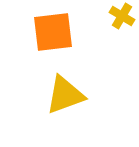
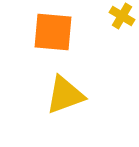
orange square: rotated 12 degrees clockwise
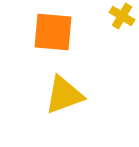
yellow triangle: moved 1 px left
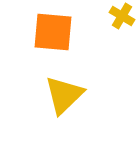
yellow triangle: rotated 24 degrees counterclockwise
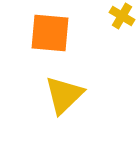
orange square: moved 3 px left, 1 px down
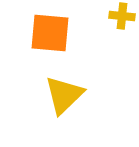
yellow cross: rotated 25 degrees counterclockwise
